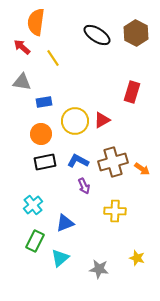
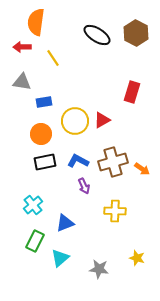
red arrow: rotated 42 degrees counterclockwise
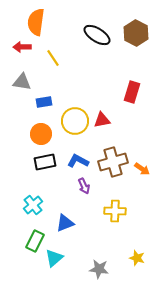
red triangle: rotated 18 degrees clockwise
cyan triangle: moved 6 px left
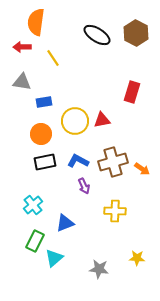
yellow star: rotated 14 degrees counterclockwise
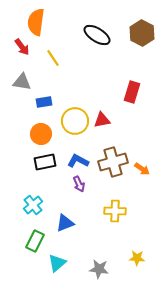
brown hexagon: moved 6 px right
red arrow: rotated 126 degrees counterclockwise
purple arrow: moved 5 px left, 2 px up
cyan triangle: moved 3 px right, 5 px down
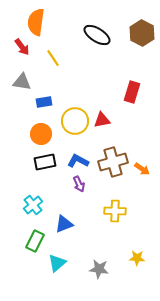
blue triangle: moved 1 px left, 1 px down
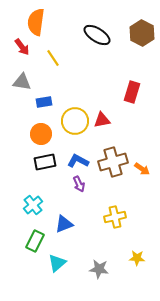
yellow cross: moved 6 px down; rotated 15 degrees counterclockwise
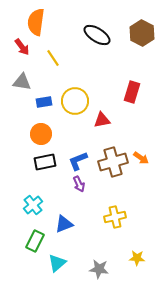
yellow circle: moved 20 px up
blue L-shape: rotated 50 degrees counterclockwise
orange arrow: moved 1 px left, 11 px up
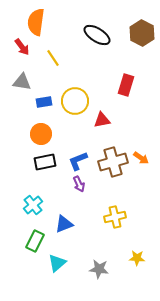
red rectangle: moved 6 px left, 7 px up
